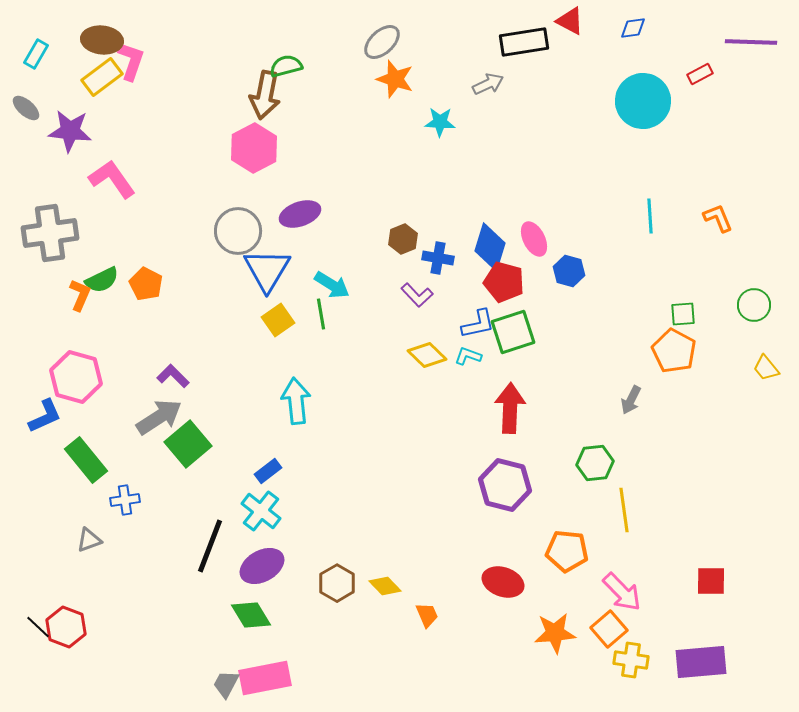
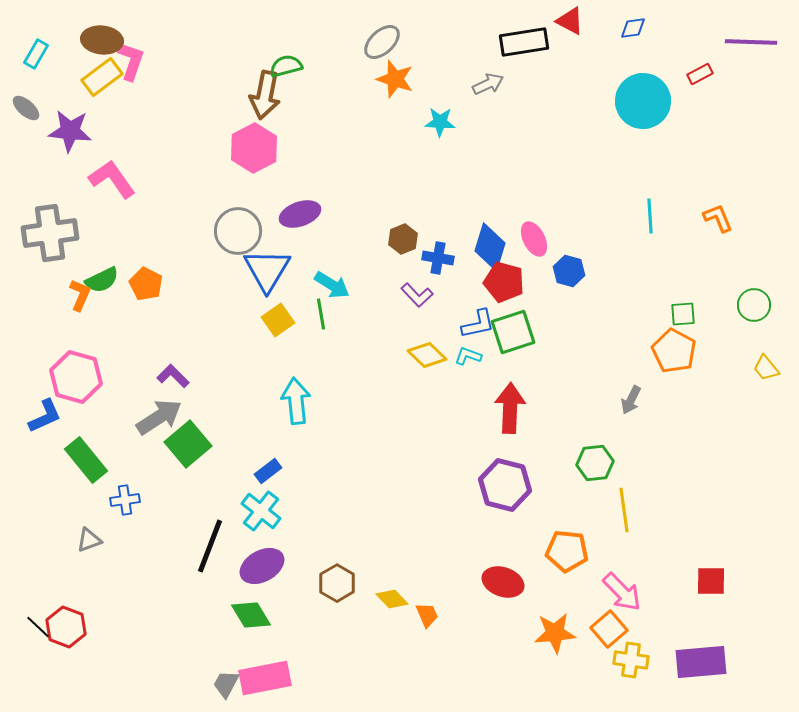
yellow diamond at (385, 586): moved 7 px right, 13 px down
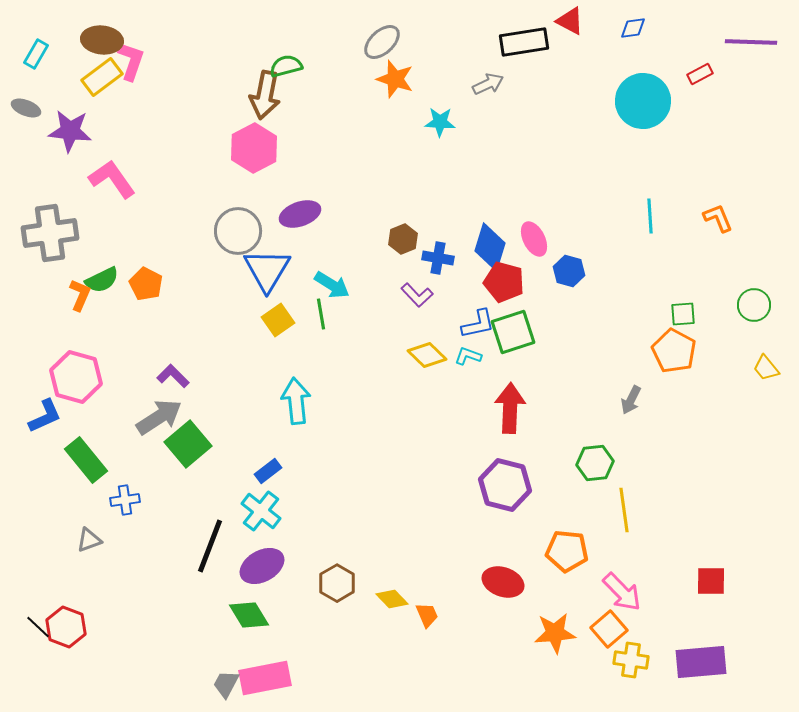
gray ellipse at (26, 108): rotated 20 degrees counterclockwise
green diamond at (251, 615): moved 2 px left
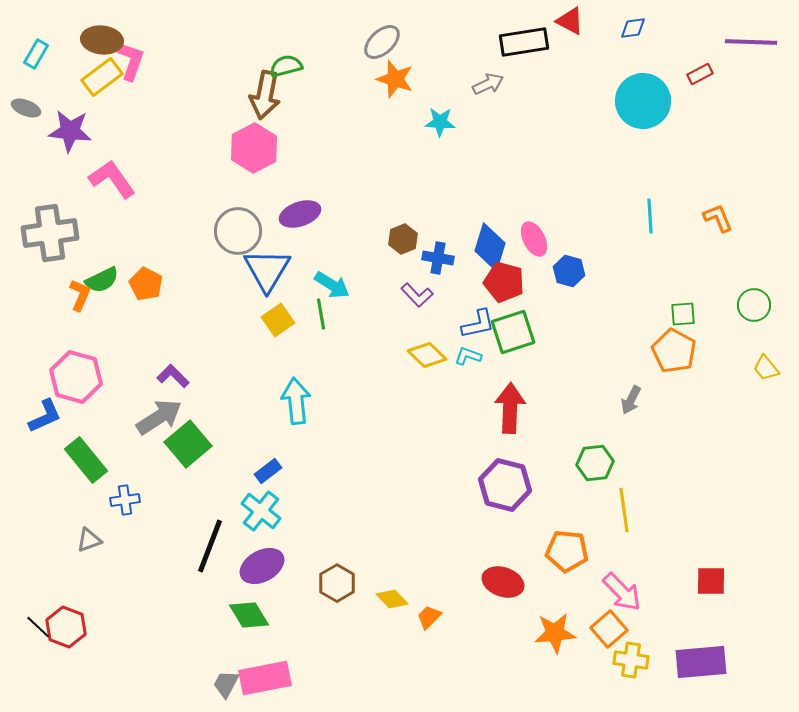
orange trapezoid at (427, 615): moved 2 px right, 2 px down; rotated 112 degrees counterclockwise
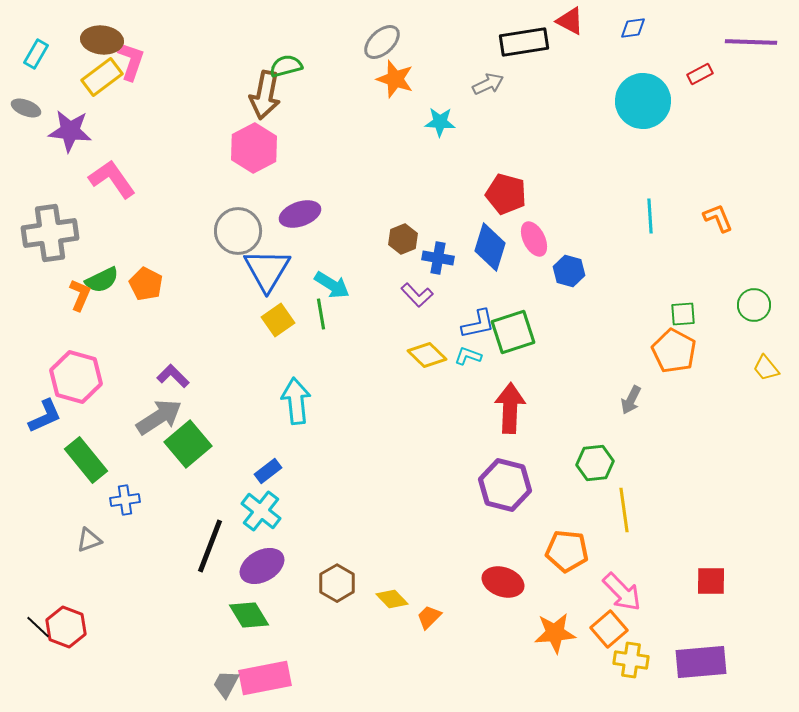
red pentagon at (504, 282): moved 2 px right, 88 px up
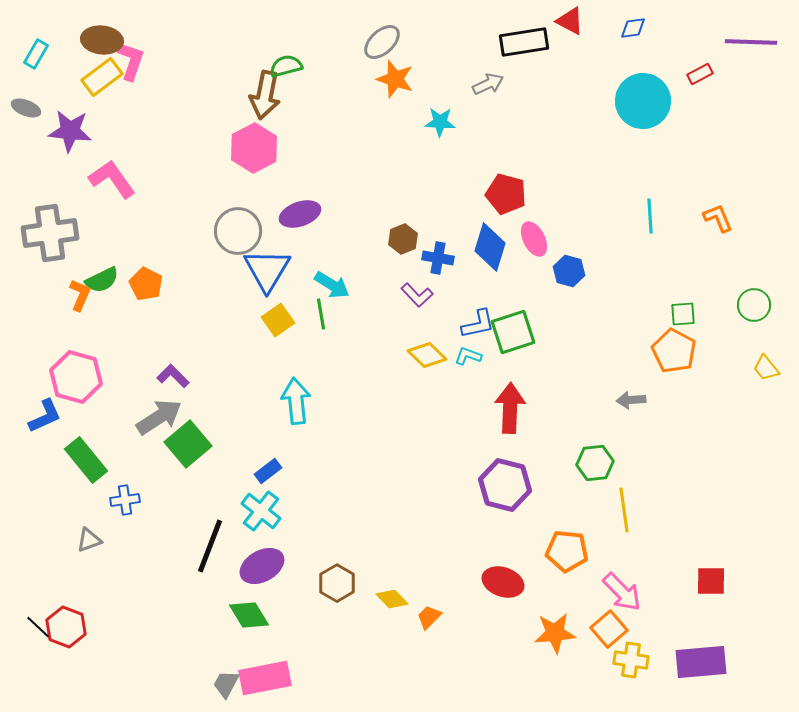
gray arrow at (631, 400): rotated 60 degrees clockwise
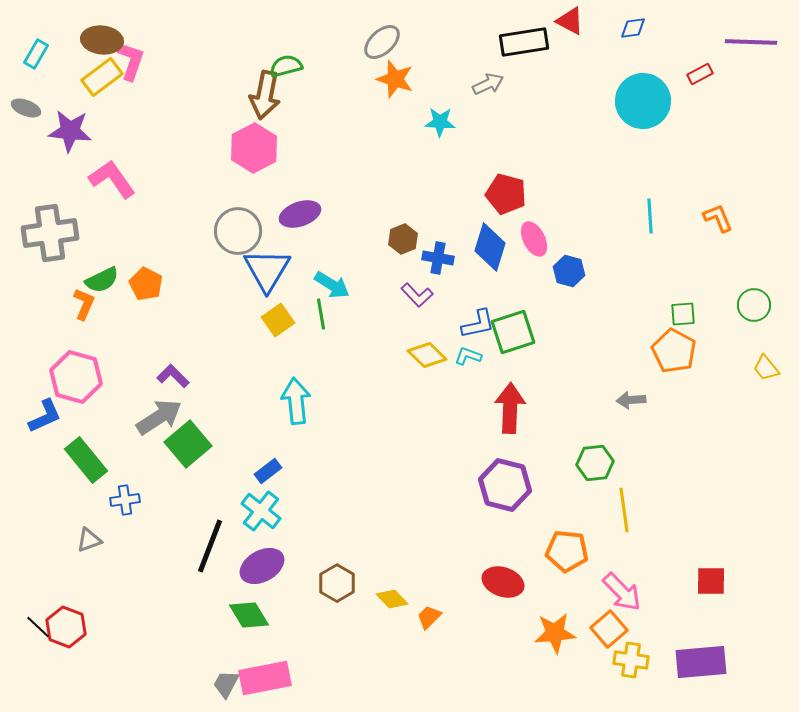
orange L-shape at (80, 295): moved 4 px right, 9 px down
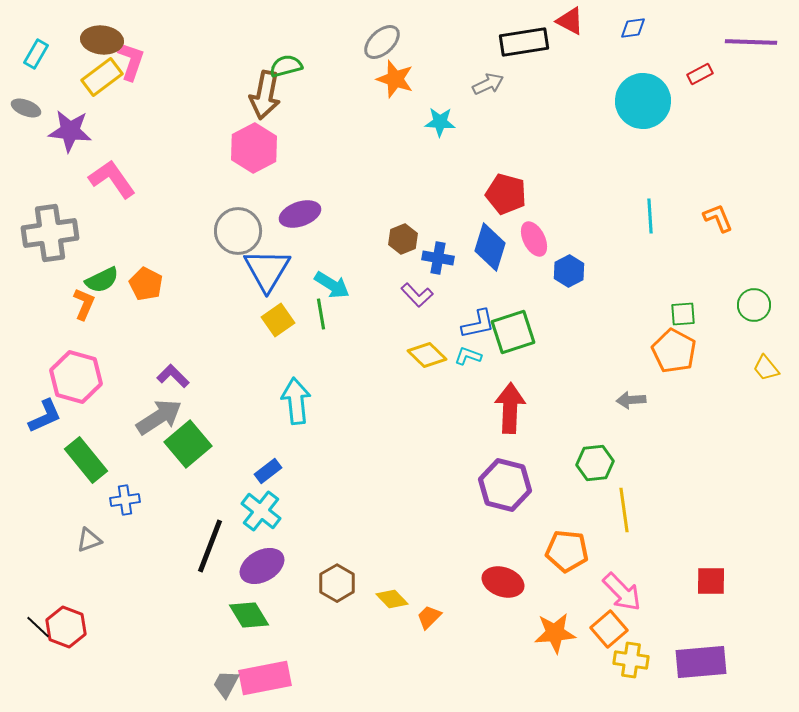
blue hexagon at (569, 271): rotated 16 degrees clockwise
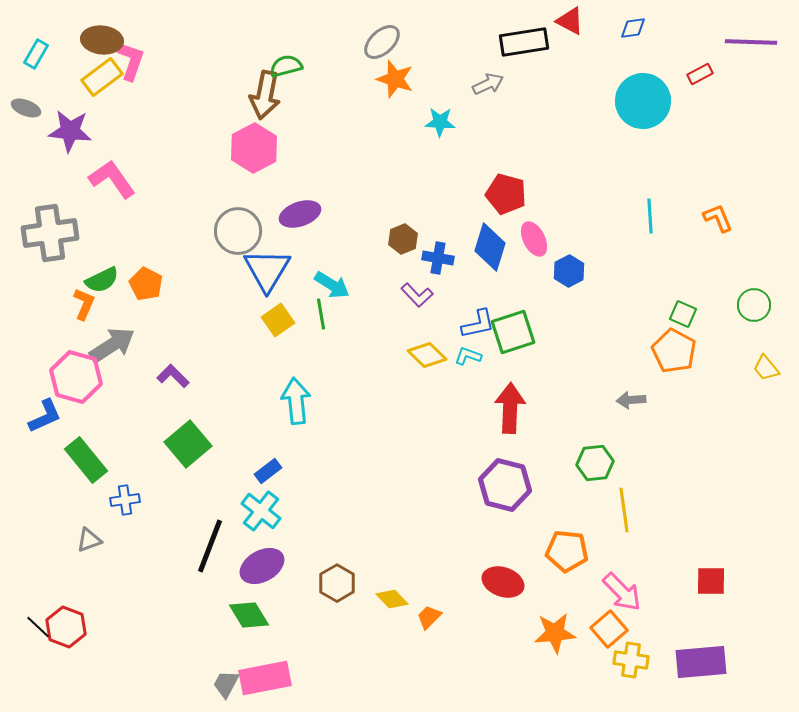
green square at (683, 314): rotated 28 degrees clockwise
gray arrow at (159, 417): moved 47 px left, 72 px up
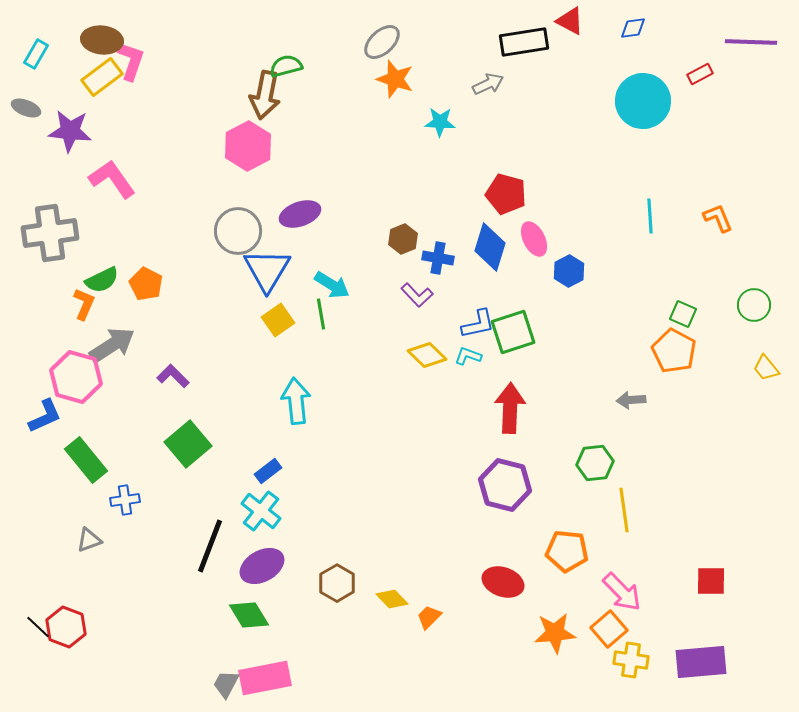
pink hexagon at (254, 148): moved 6 px left, 2 px up
